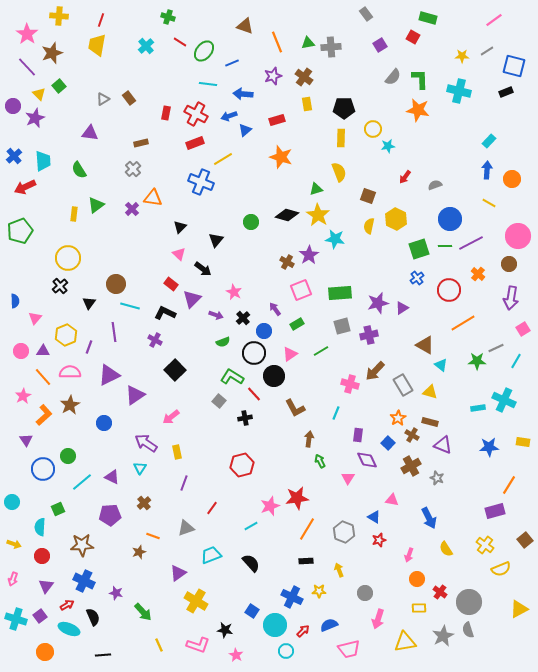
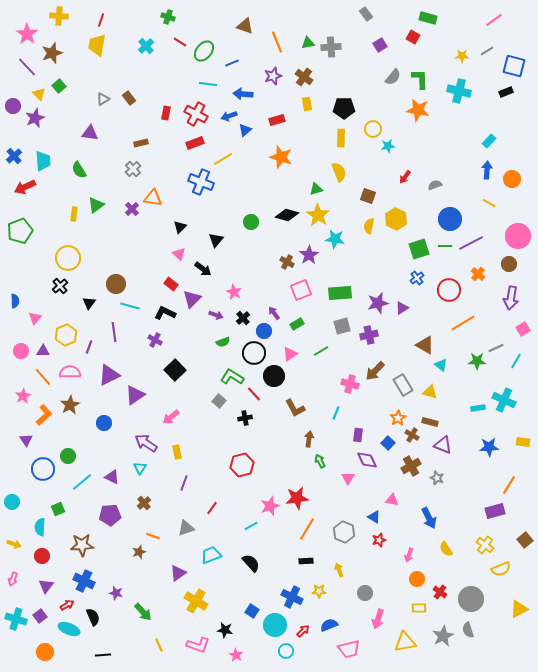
purple arrow at (275, 309): moved 1 px left, 4 px down
gray circle at (469, 602): moved 2 px right, 3 px up
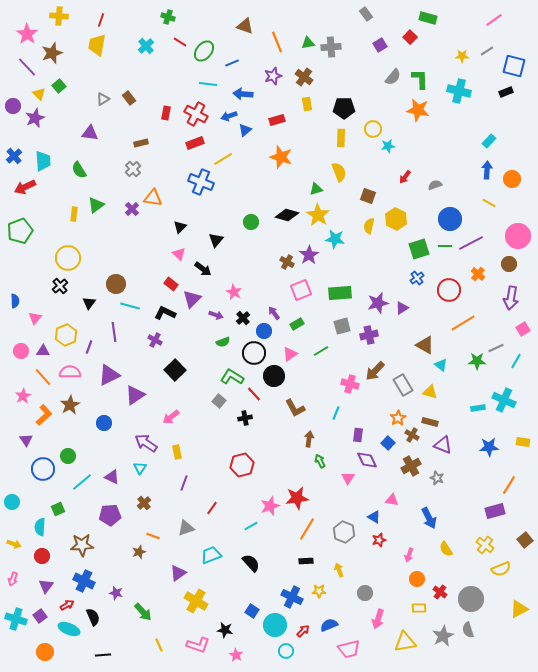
red square at (413, 37): moved 3 px left; rotated 16 degrees clockwise
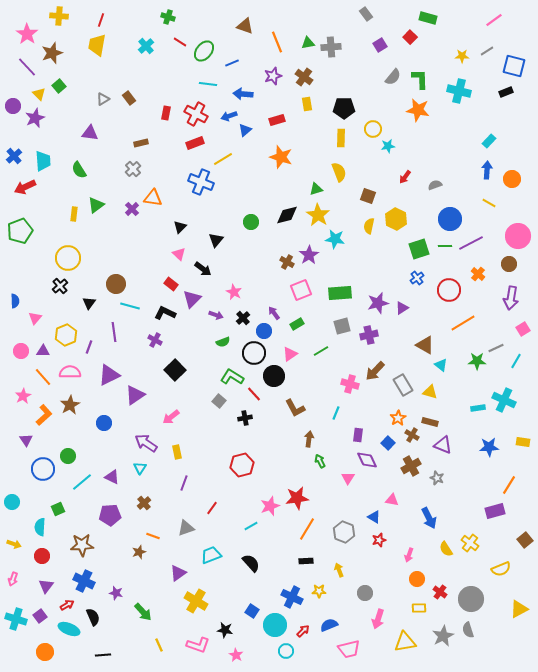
black diamond at (287, 215): rotated 30 degrees counterclockwise
yellow cross at (485, 545): moved 15 px left, 2 px up
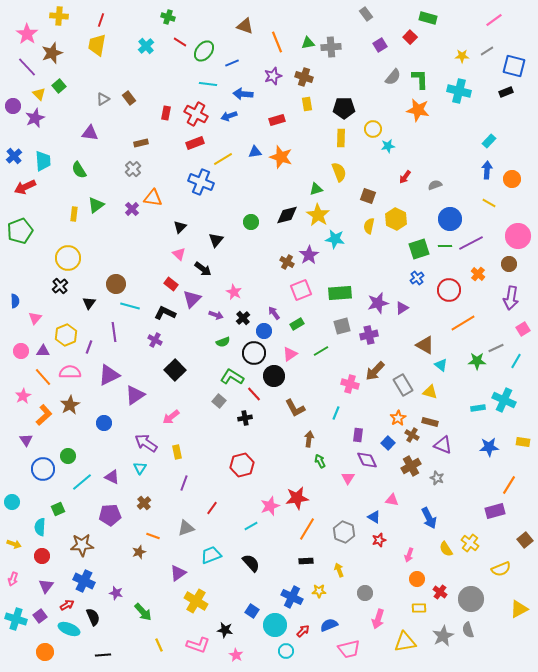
brown cross at (304, 77): rotated 18 degrees counterclockwise
blue triangle at (245, 130): moved 10 px right, 22 px down; rotated 32 degrees clockwise
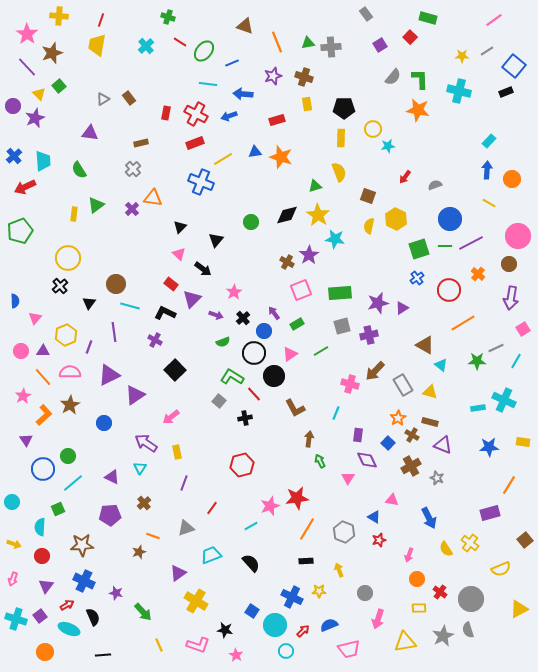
blue square at (514, 66): rotated 25 degrees clockwise
green triangle at (316, 189): moved 1 px left, 3 px up
pink star at (234, 292): rotated 14 degrees clockwise
cyan line at (82, 482): moved 9 px left, 1 px down
purple rectangle at (495, 511): moved 5 px left, 2 px down
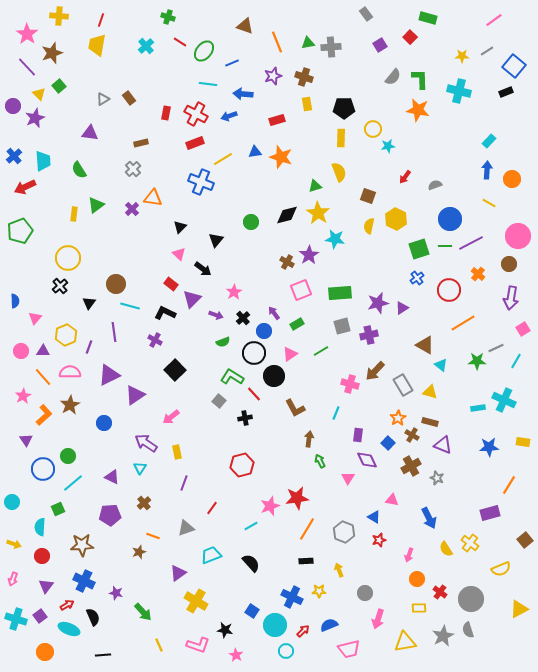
yellow star at (318, 215): moved 2 px up
